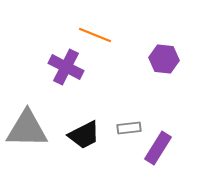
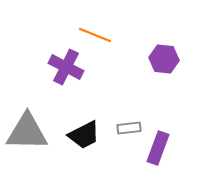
gray triangle: moved 3 px down
purple rectangle: rotated 12 degrees counterclockwise
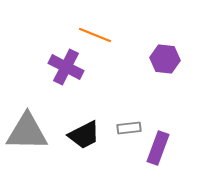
purple hexagon: moved 1 px right
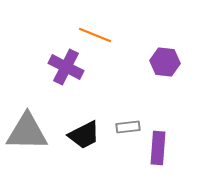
purple hexagon: moved 3 px down
gray rectangle: moved 1 px left, 1 px up
purple rectangle: rotated 16 degrees counterclockwise
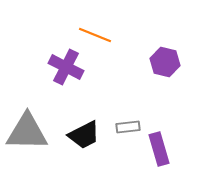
purple hexagon: rotated 8 degrees clockwise
purple rectangle: moved 1 px right, 1 px down; rotated 20 degrees counterclockwise
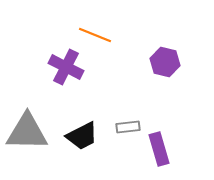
black trapezoid: moved 2 px left, 1 px down
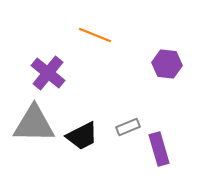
purple hexagon: moved 2 px right, 2 px down; rotated 8 degrees counterclockwise
purple cross: moved 18 px left, 6 px down; rotated 12 degrees clockwise
gray rectangle: rotated 15 degrees counterclockwise
gray triangle: moved 7 px right, 8 px up
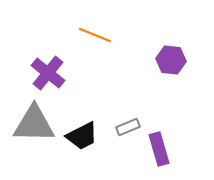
purple hexagon: moved 4 px right, 4 px up
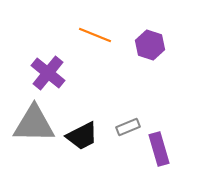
purple hexagon: moved 21 px left, 15 px up; rotated 12 degrees clockwise
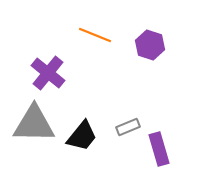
black trapezoid: rotated 24 degrees counterclockwise
